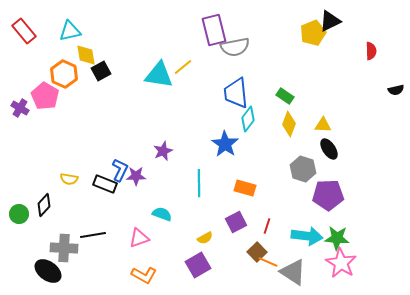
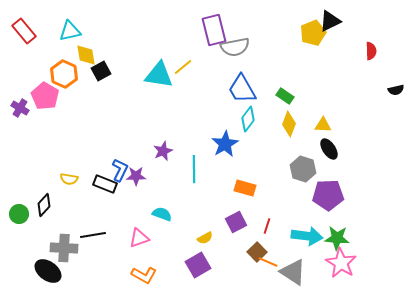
blue trapezoid at (236, 93): moved 6 px right, 4 px up; rotated 24 degrees counterclockwise
blue star at (225, 144): rotated 8 degrees clockwise
cyan line at (199, 183): moved 5 px left, 14 px up
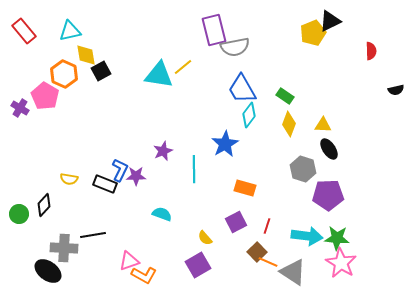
cyan diamond at (248, 119): moved 1 px right, 4 px up
pink triangle at (139, 238): moved 10 px left, 23 px down
yellow semicircle at (205, 238): rotated 77 degrees clockwise
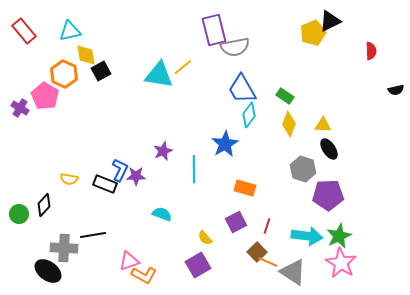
green star at (337, 238): moved 2 px right, 2 px up; rotated 30 degrees counterclockwise
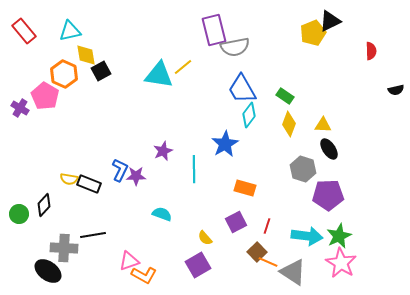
black rectangle at (105, 184): moved 16 px left
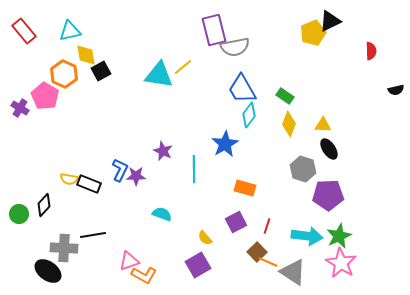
purple star at (163, 151): rotated 24 degrees counterclockwise
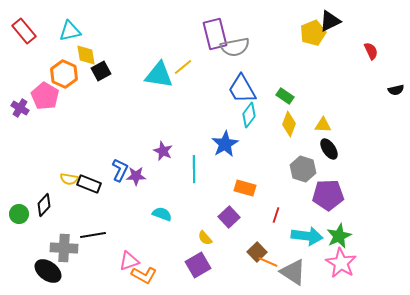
purple rectangle at (214, 30): moved 1 px right, 4 px down
red semicircle at (371, 51): rotated 24 degrees counterclockwise
purple square at (236, 222): moved 7 px left, 5 px up; rotated 15 degrees counterclockwise
red line at (267, 226): moved 9 px right, 11 px up
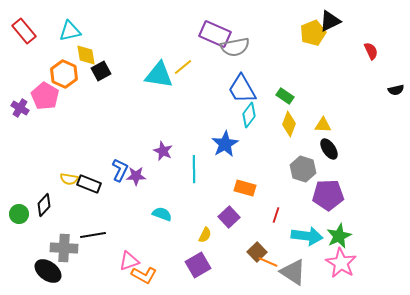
purple rectangle at (215, 34): rotated 52 degrees counterclockwise
yellow semicircle at (205, 238): moved 3 px up; rotated 112 degrees counterclockwise
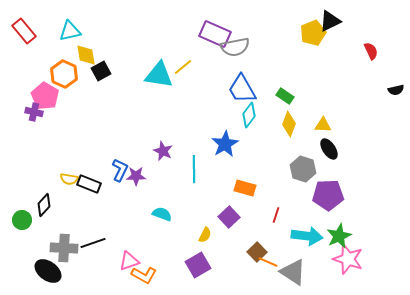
purple cross at (20, 108): moved 14 px right, 4 px down; rotated 18 degrees counterclockwise
green circle at (19, 214): moved 3 px right, 6 px down
black line at (93, 235): moved 8 px down; rotated 10 degrees counterclockwise
pink star at (341, 263): moved 7 px right, 4 px up; rotated 12 degrees counterclockwise
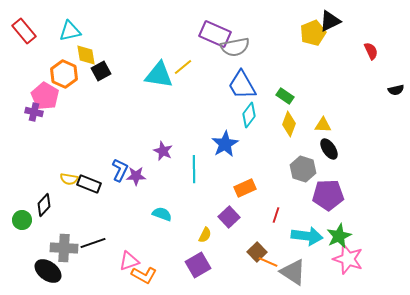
blue trapezoid at (242, 89): moved 4 px up
orange rectangle at (245, 188): rotated 40 degrees counterclockwise
